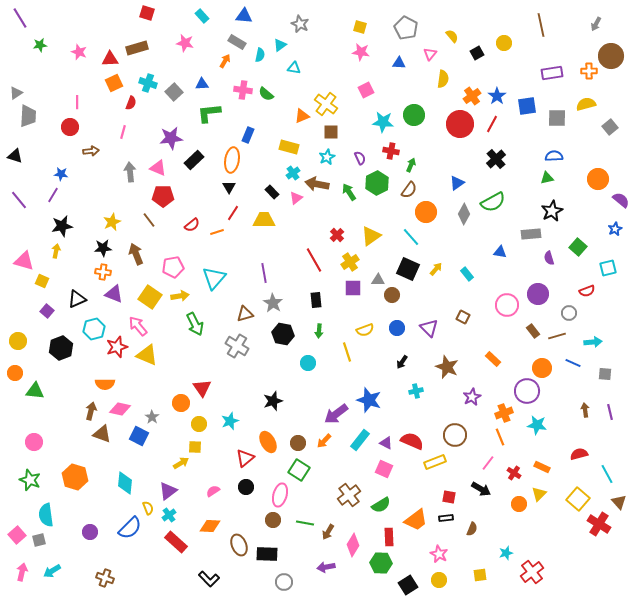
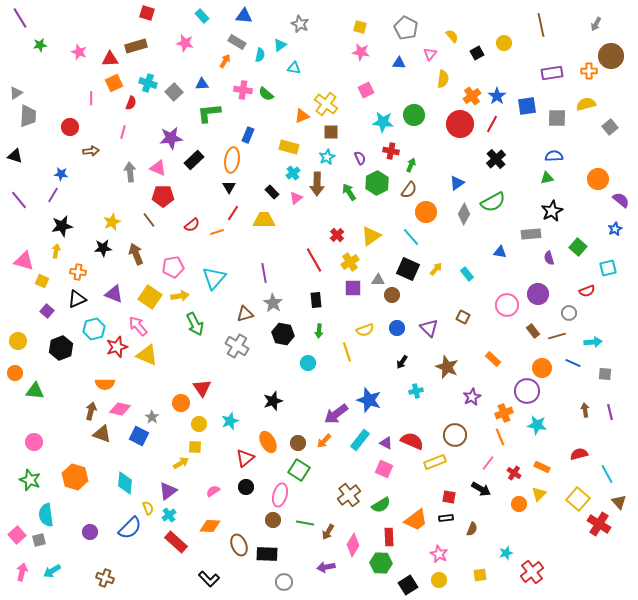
brown rectangle at (137, 48): moved 1 px left, 2 px up
pink line at (77, 102): moved 14 px right, 4 px up
brown arrow at (317, 184): rotated 100 degrees counterclockwise
orange cross at (103, 272): moved 25 px left
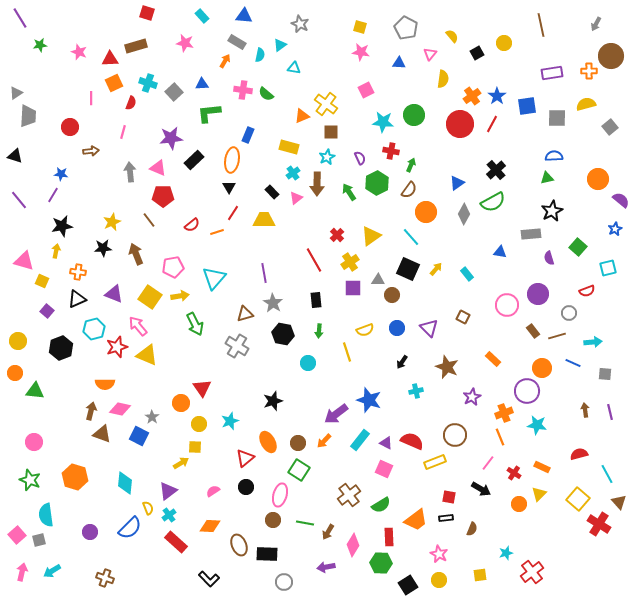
black cross at (496, 159): moved 11 px down
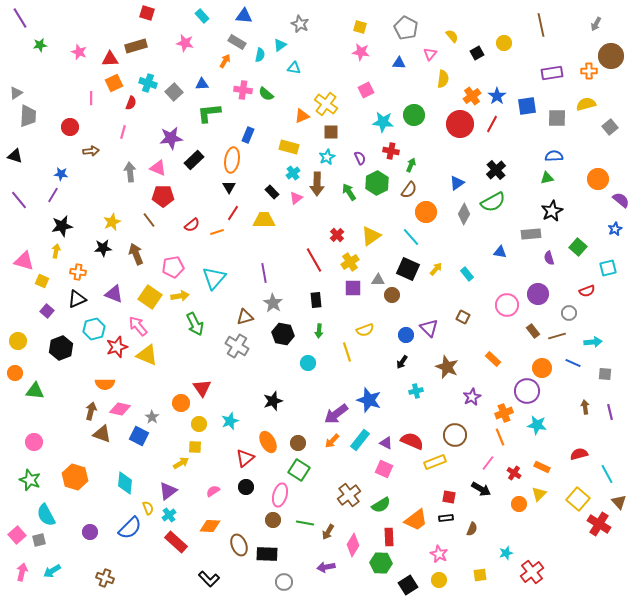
brown triangle at (245, 314): moved 3 px down
blue circle at (397, 328): moved 9 px right, 7 px down
brown arrow at (585, 410): moved 3 px up
orange arrow at (324, 441): moved 8 px right
cyan semicircle at (46, 515): rotated 20 degrees counterclockwise
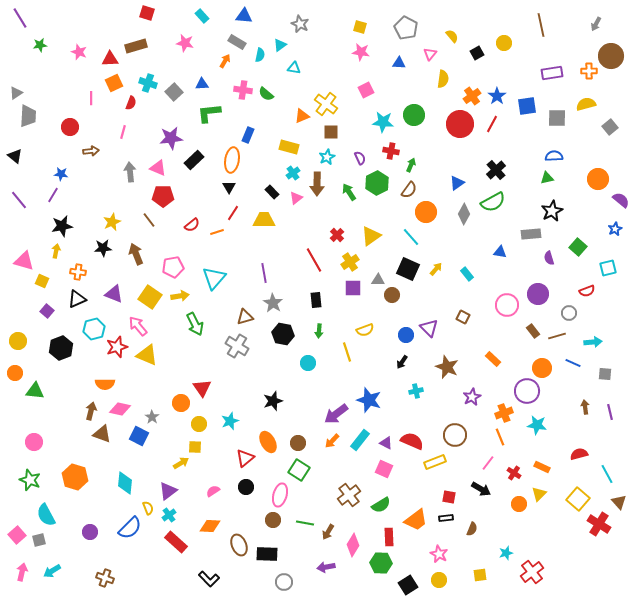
black triangle at (15, 156): rotated 21 degrees clockwise
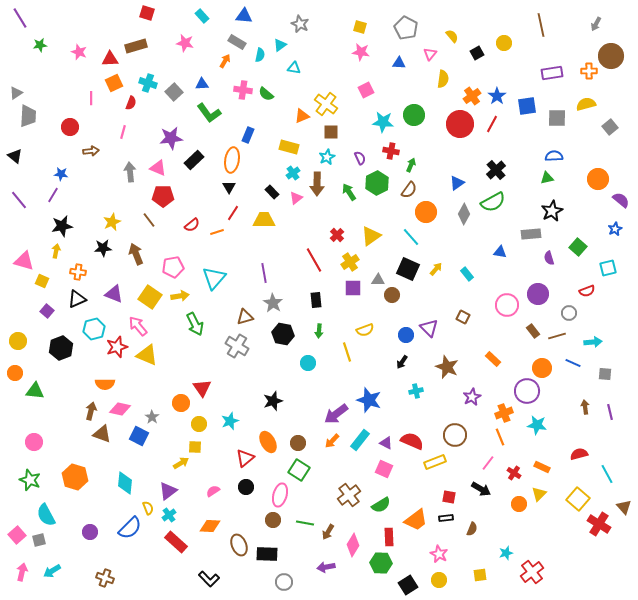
green L-shape at (209, 113): rotated 120 degrees counterclockwise
brown triangle at (619, 502): moved 5 px right, 5 px down
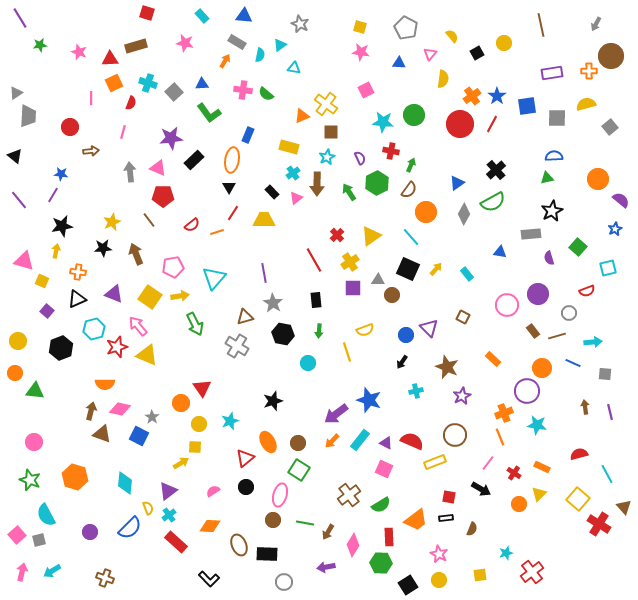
purple star at (472, 397): moved 10 px left, 1 px up
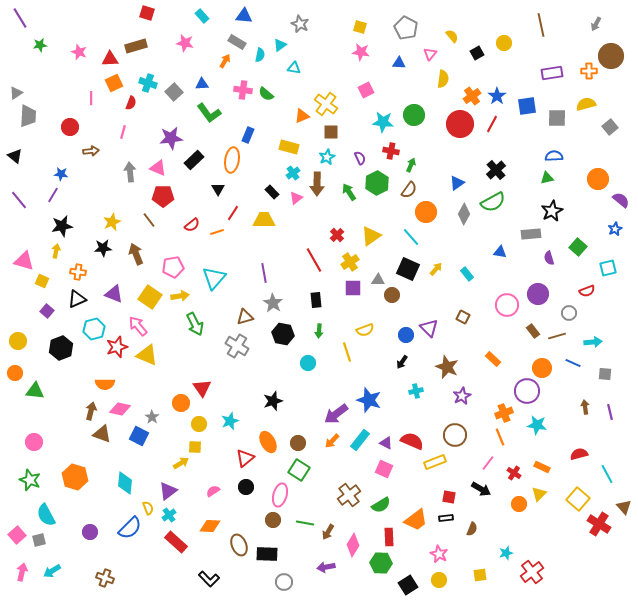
black triangle at (229, 187): moved 11 px left, 2 px down
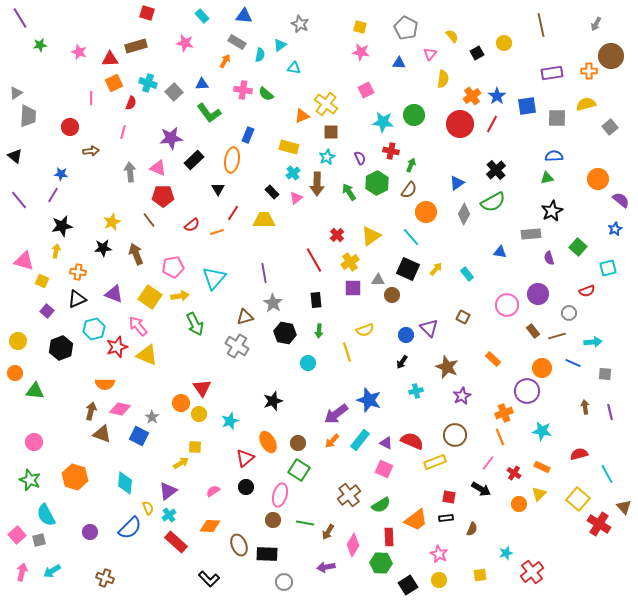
black hexagon at (283, 334): moved 2 px right, 1 px up
yellow circle at (199, 424): moved 10 px up
cyan star at (537, 425): moved 5 px right, 6 px down
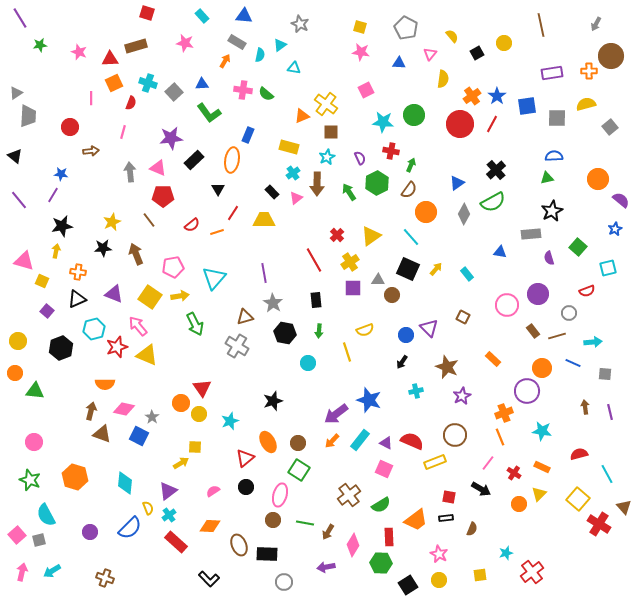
pink diamond at (120, 409): moved 4 px right
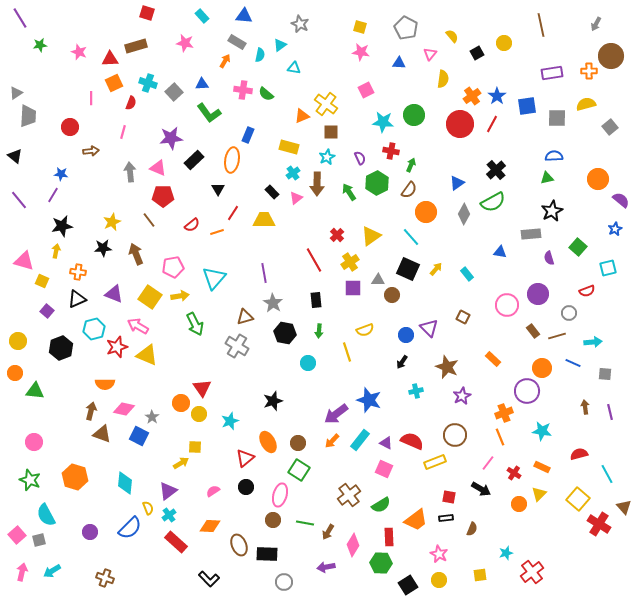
pink arrow at (138, 326): rotated 20 degrees counterclockwise
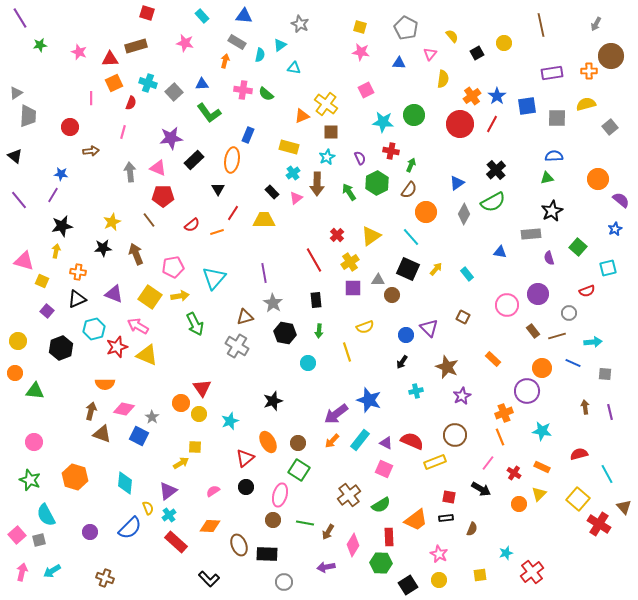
orange arrow at (225, 61): rotated 16 degrees counterclockwise
yellow semicircle at (365, 330): moved 3 px up
